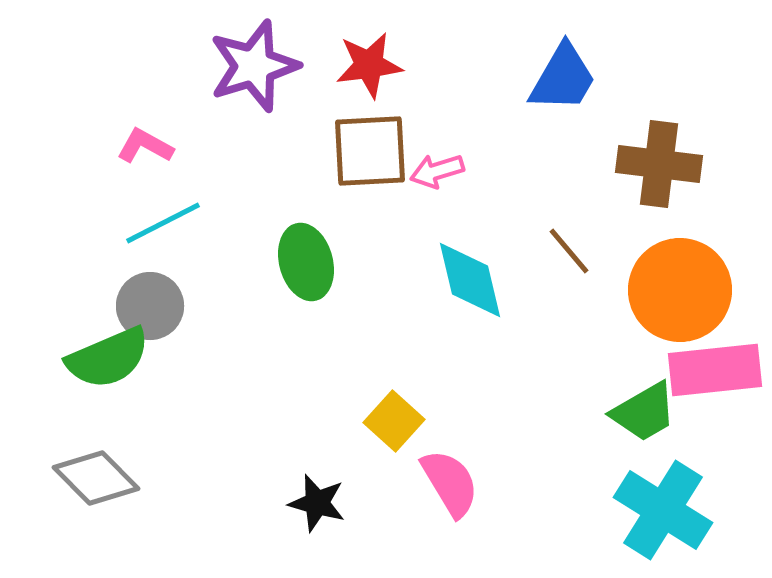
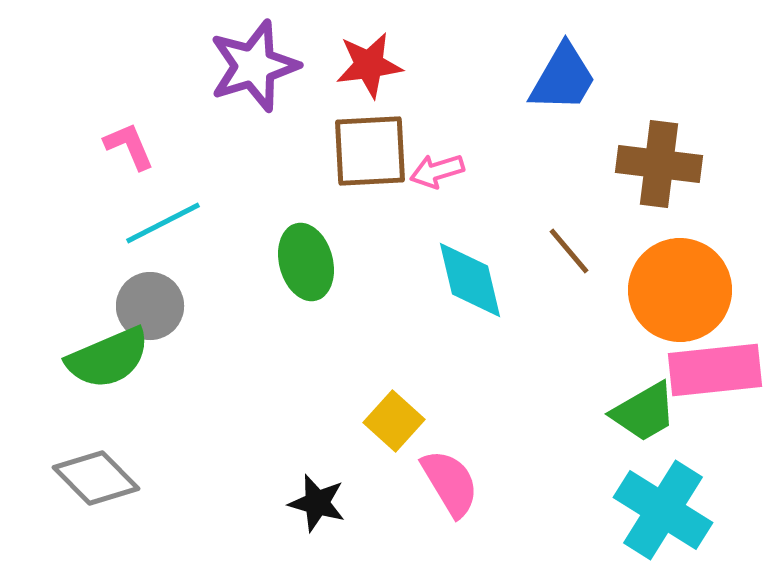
pink L-shape: moved 16 px left; rotated 38 degrees clockwise
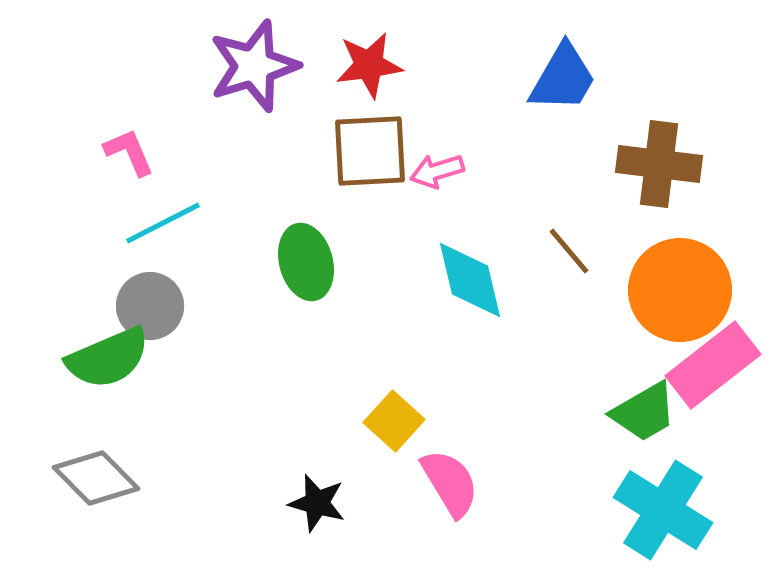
pink L-shape: moved 6 px down
pink rectangle: moved 2 px left, 5 px up; rotated 32 degrees counterclockwise
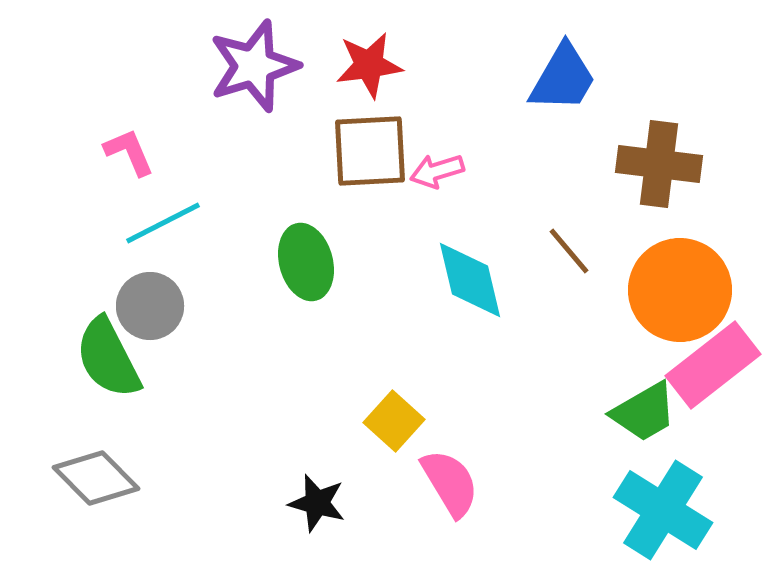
green semicircle: rotated 86 degrees clockwise
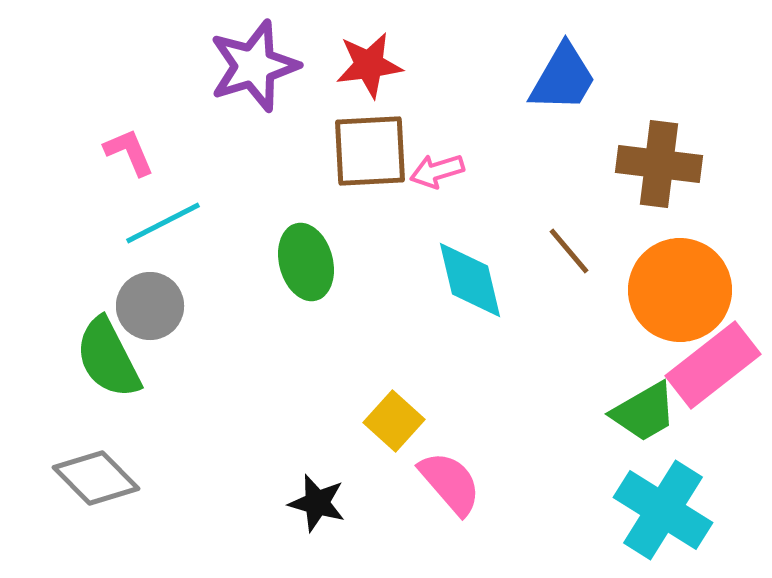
pink semicircle: rotated 10 degrees counterclockwise
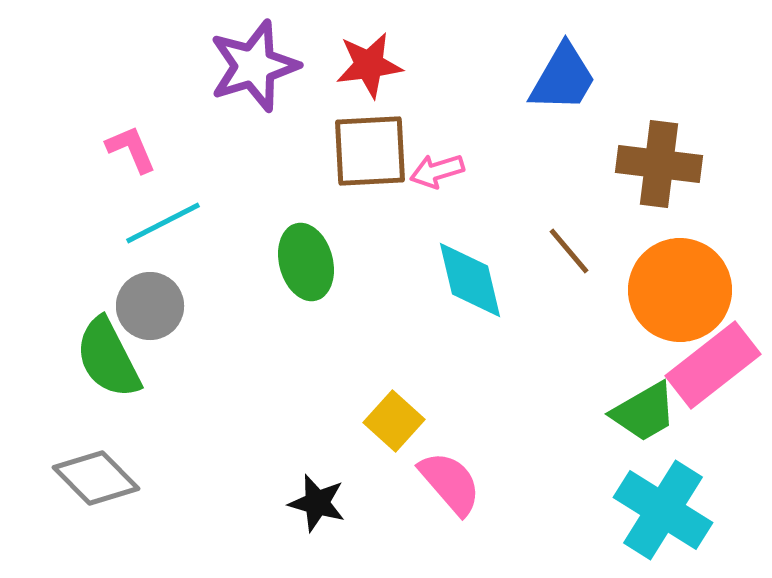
pink L-shape: moved 2 px right, 3 px up
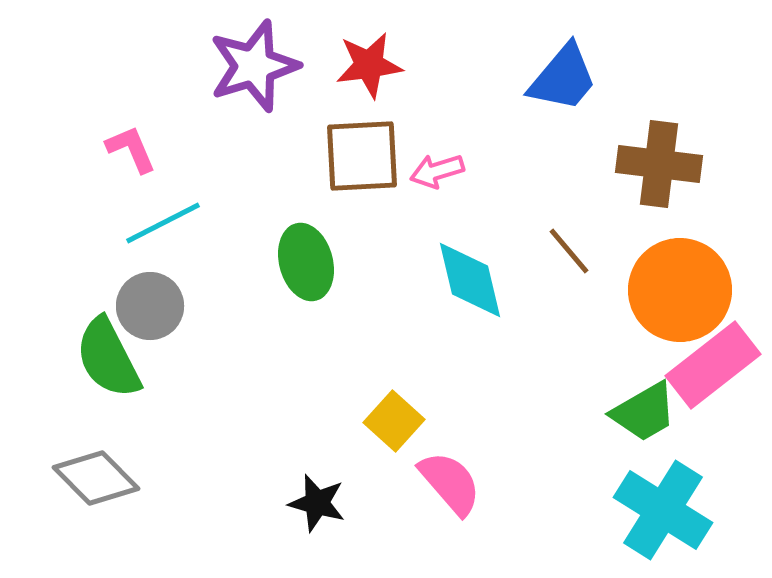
blue trapezoid: rotated 10 degrees clockwise
brown square: moved 8 px left, 5 px down
